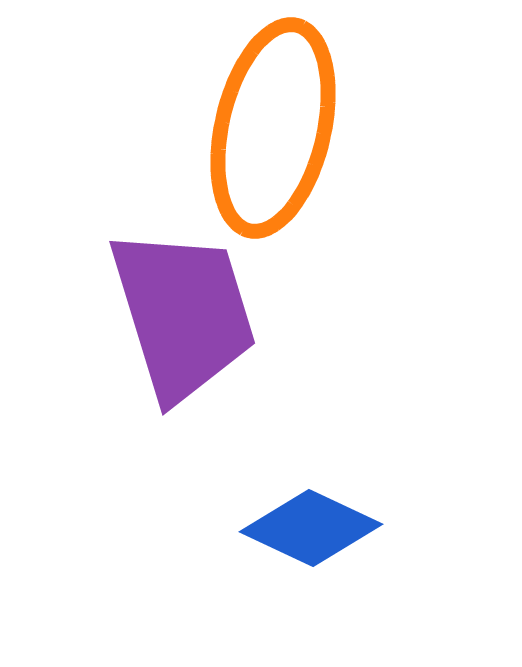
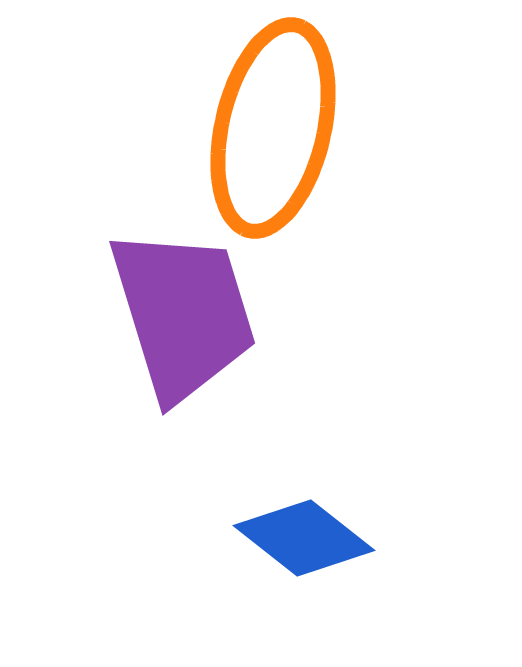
blue diamond: moved 7 px left, 10 px down; rotated 13 degrees clockwise
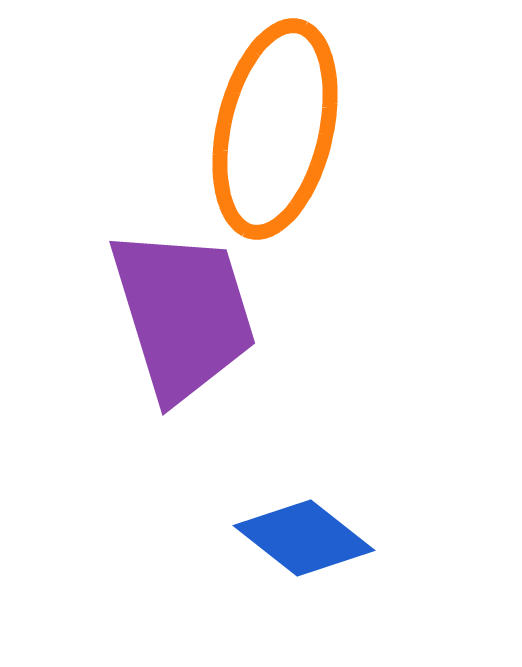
orange ellipse: moved 2 px right, 1 px down
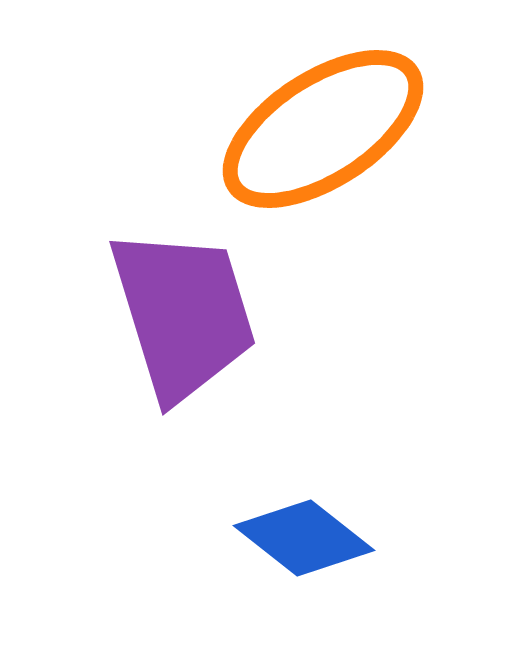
orange ellipse: moved 48 px right; rotated 44 degrees clockwise
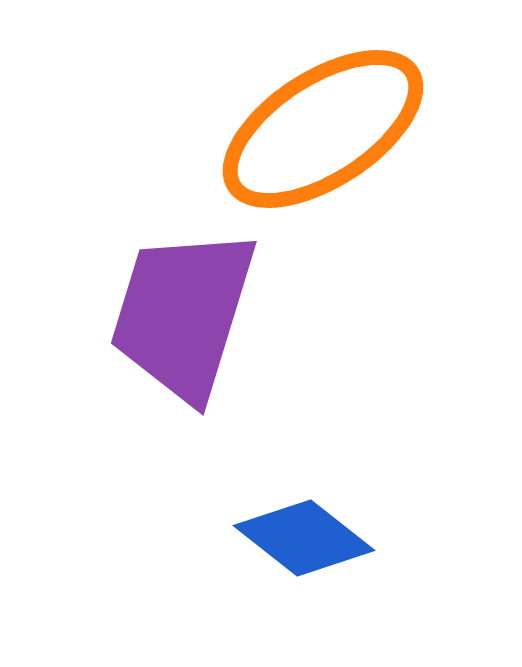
purple trapezoid: rotated 146 degrees counterclockwise
